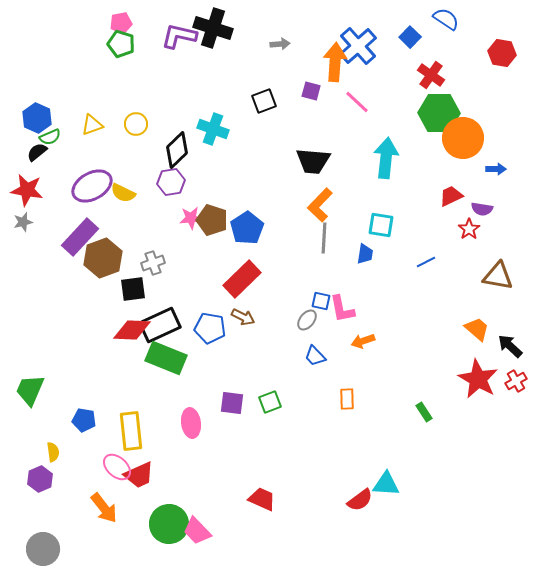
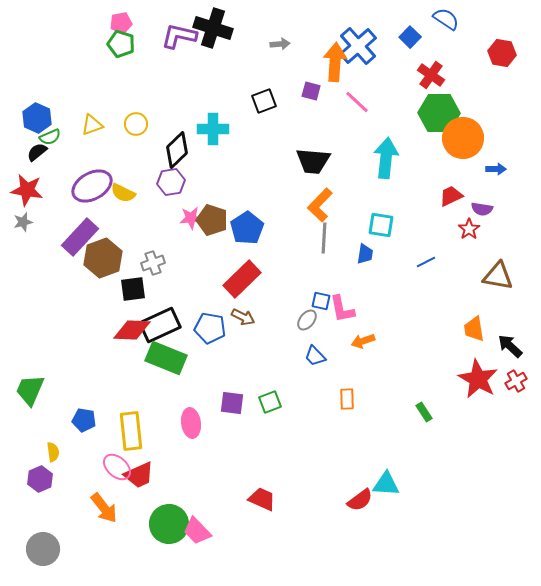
cyan cross at (213, 129): rotated 20 degrees counterclockwise
orange trapezoid at (477, 329): moved 3 px left; rotated 140 degrees counterclockwise
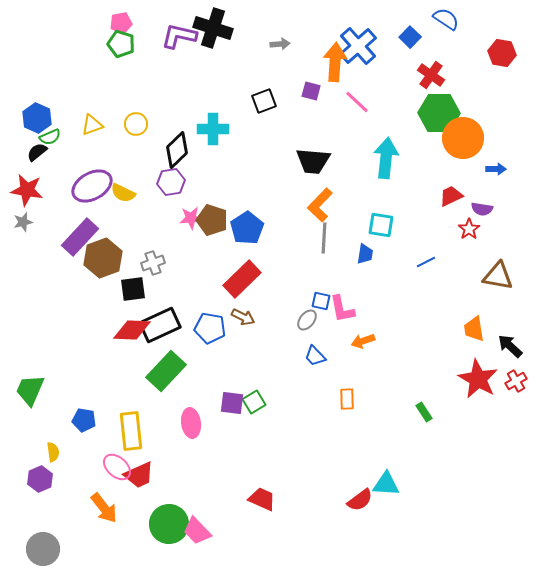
green rectangle at (166, 358): moved 13 px down; rotated 69 degrees counterclockwise
green square at (270, 402): moved 16 px left; rotated 10 degrees counterclockwise
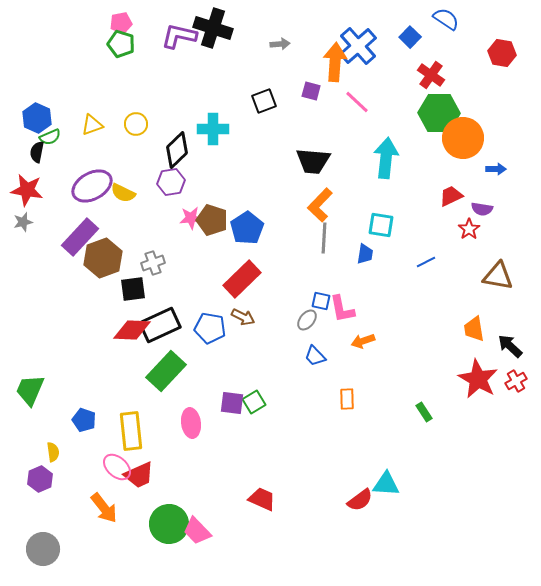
black semicircle at (37, 152): rotated 40 degrees counterclockwise
blue pentagon at (84, 420): rotated 10 degrees clockwise
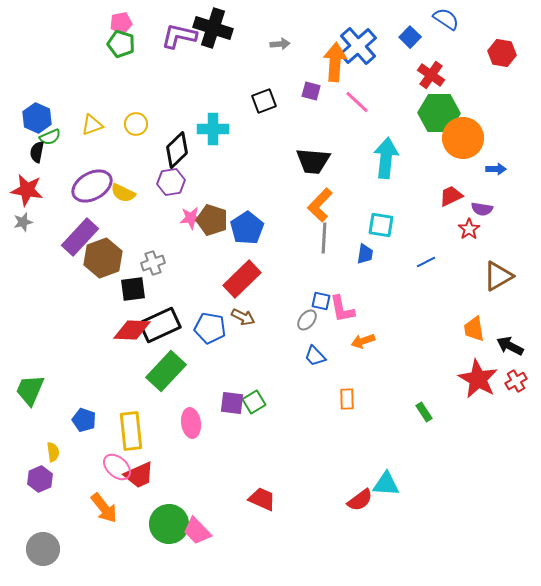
brown triangle at (498, 276): rotated 40 degrees counterclockwise
black arrow at (510, 346): rotated 16 degrees counterclockwise
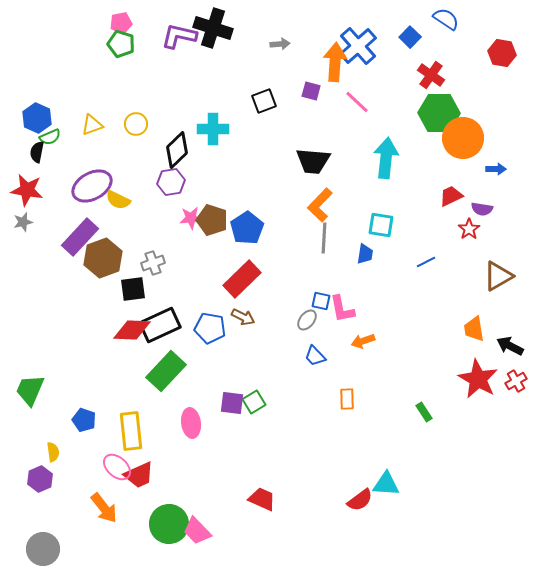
yellow semicircle at (123, 193): moved 5 px left, 7 px down
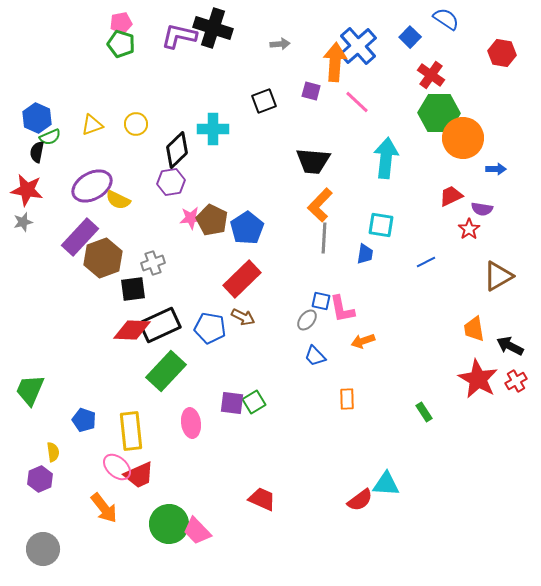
brown pentagon at (212, 220): rotated 8 degrees clockwise
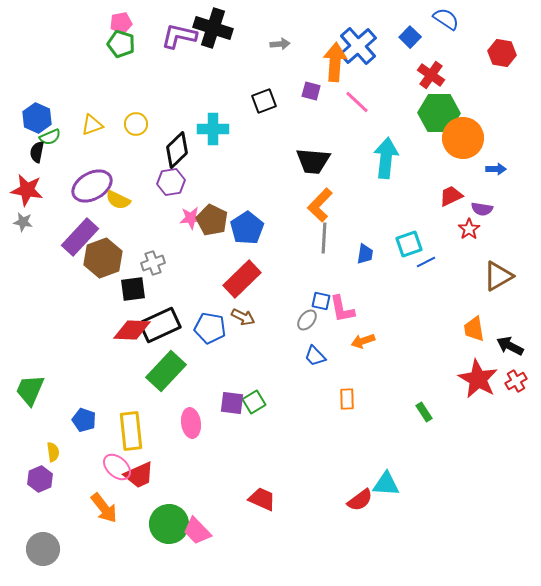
gray star at (23, 222): rotated 24 degrees clockwise
cyan square at (381, 225): moved 28 px right, 19 px down; rotated 28 degrees counterclockwise
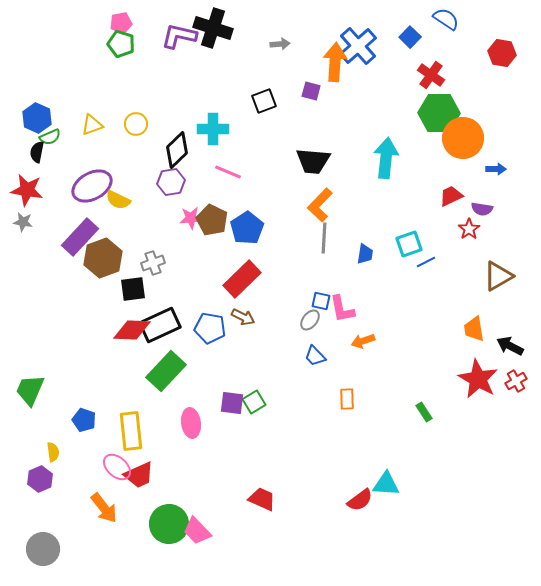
pink line at (357, 102): moved 129 px left, 70 px down; rotated 20 degrees counterclockwise
gray ellipse at (307, 320): moved 3 px right
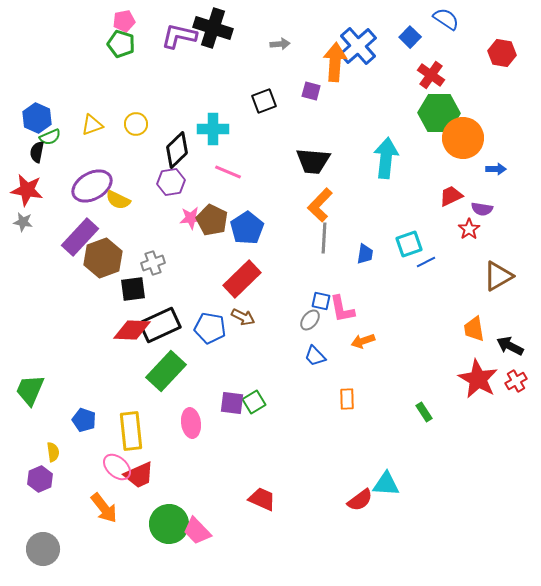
pink pentagon at (121, 23): moved 3 px right, 2 px up
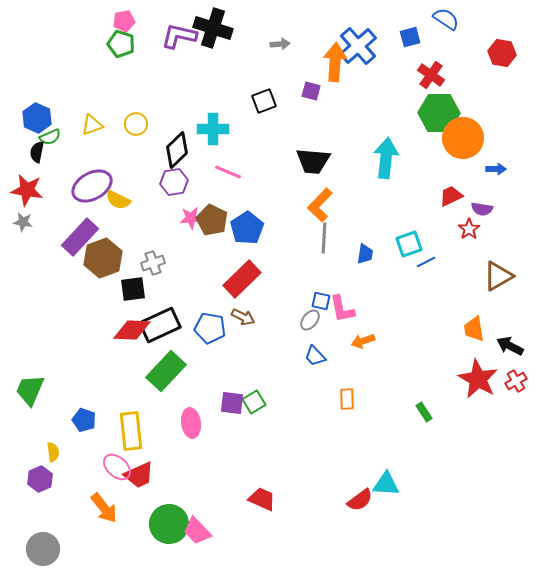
blue square at (410, 37): rotated 30 degrees clockwise
purple hexagon at (171, 182): moved 3 px right
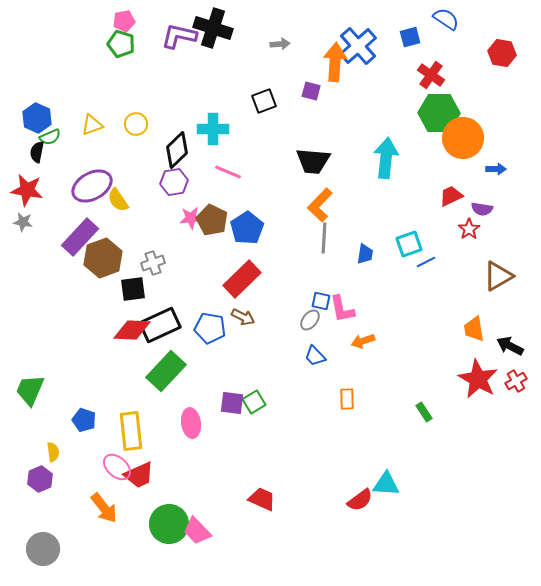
yellow semicircle at (118, 200): rotated 30 degrees clockwise
